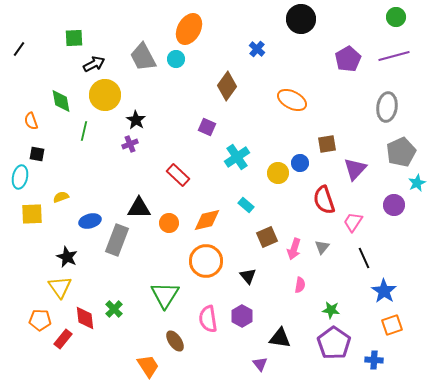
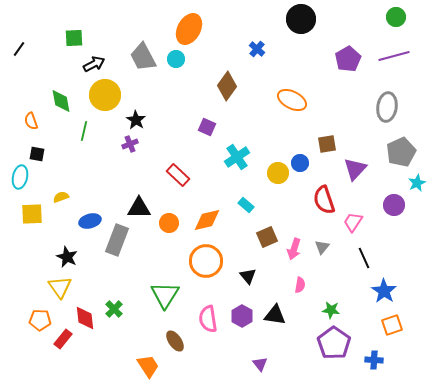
black triangle at (280, 338): moved 5 px left, 23 px up
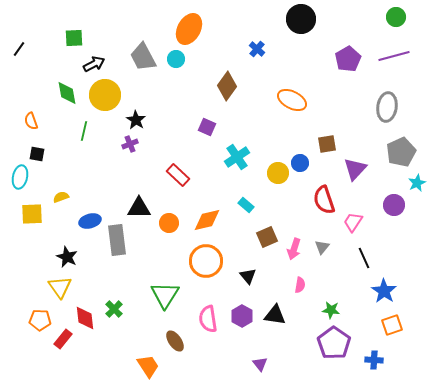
green diamond at (61, 101): moved 6 px right, 8 px up
gray rectangle at (117, 240): rotated 28 degrees counterclockwise
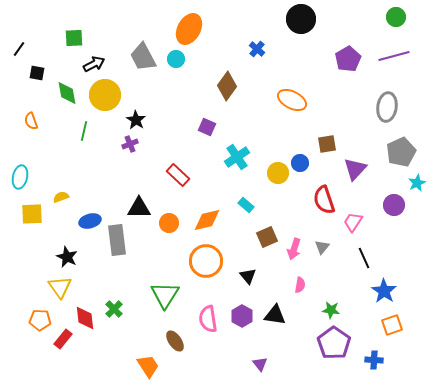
black square at (37, 154): moved 81 px up
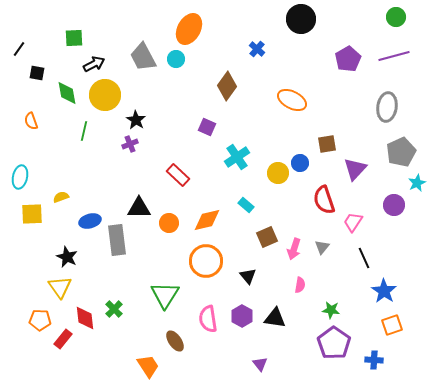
black triangle at (275, 315): moved 3 px down
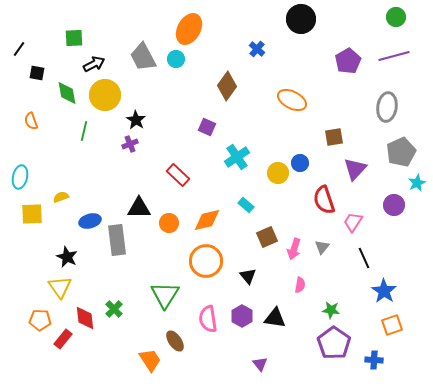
purple pentagon at (348, 59): moved 2 px down
brown square at (327, 144): moved 7 px right, 7 px up
orange trapezoid at (148, 366): moved 2 px right, 6 px up
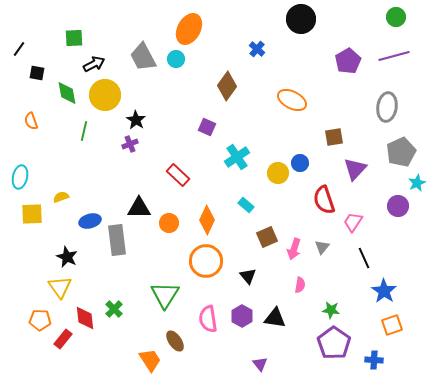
purple circle at (394, 205): moved 4 px right, 1 px down
orange diamond at (207, 220): rotated 52 degrees counterclockwise
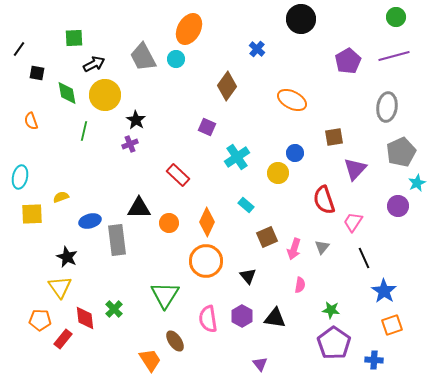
blue circle at (300, 163): moved 5 px left, 10 px up
orange diamond at (207, 220): moved 2 px down
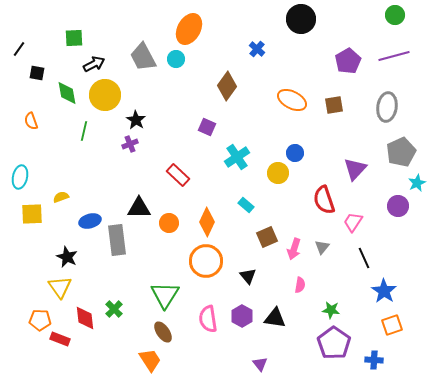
green circle at (396, 17): moved 1 px left, 2 px up
brown square at (334, 137): moved 32 px up
red rectangle at (63, 339): moved 3 px left; rotated 72 degrees clockwise
brown ellipse at (175, 341): moved 12 px left, 9 px up
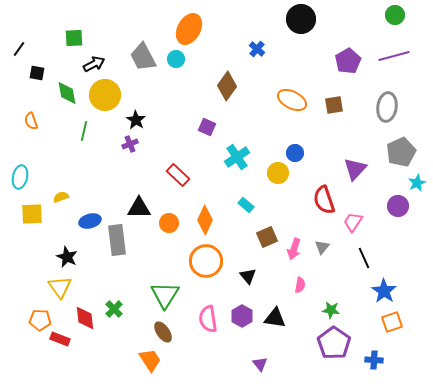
orange diamond at (207, 222): moved 2 px left, 2 px up
orange square at (392, 325): moved 3 px up
